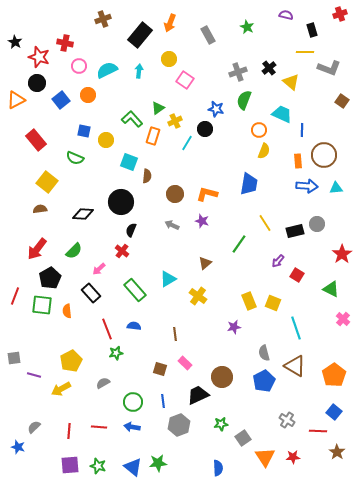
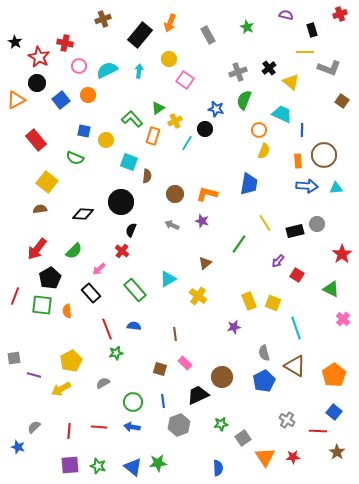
red star at (39, 57): rotated 10 degrees clockwise
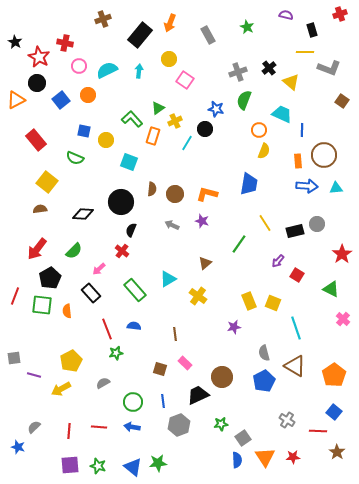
brown semicircle at (147, 176): moved 5 px right, 13 px down
blue semicircle at (218, 468): moved 19 px right, 8 px up
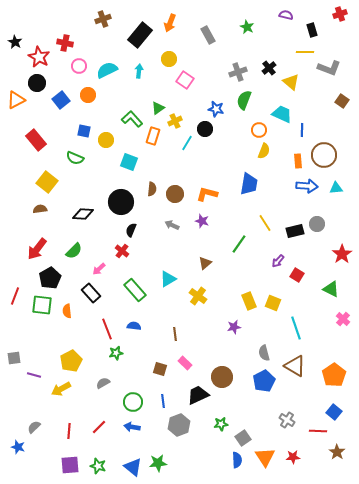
red line at (99, 427): rotated 49 degrees counterclockwise
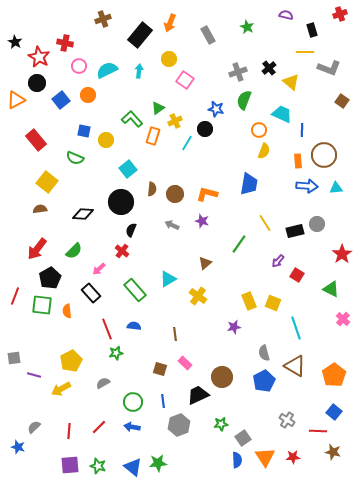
cyan square at (129, 162): moved 1 px left, 7 px down; rotated 30 degrees clockwise
brown star at (337, 452): moved 4 px left; rotated 21 degrees counterclockwise
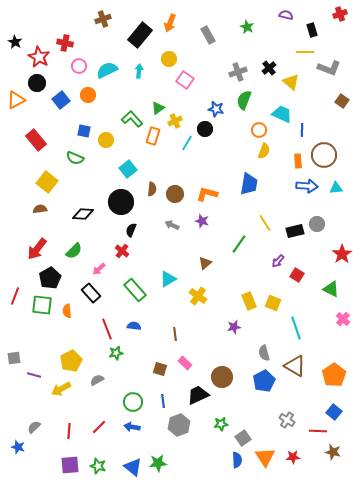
gray semicircle at (103, 383): moved 6 px left, 3 px up
